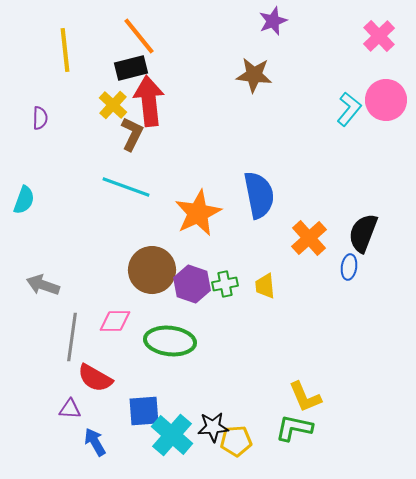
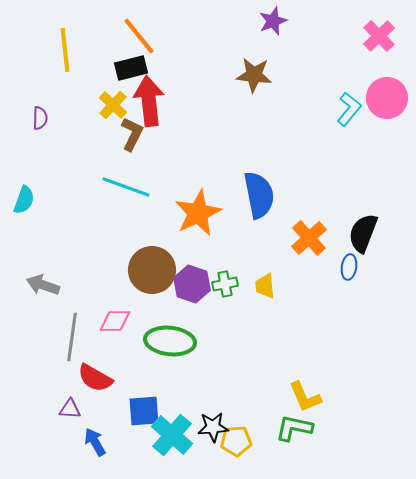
pink circle: moved 1 px right, 2 px up
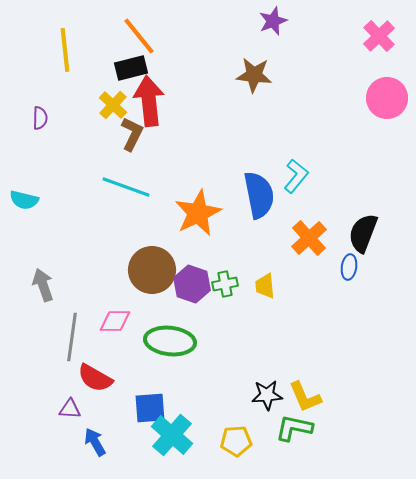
cyan L-shape: moved 53 px left, 67 px down
cyan semicircle: rotated 84 degrees clockwise
gray arrow: rotated 52 degrees clockwise
blue square: moved 6 px right, 3 px up
black star: moved 54 px right, 32 px up
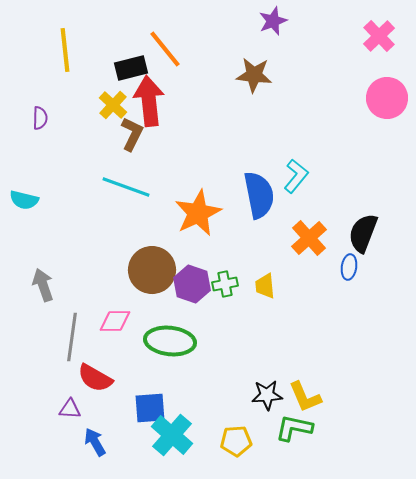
orange line: moved 26 px right, 13 px down
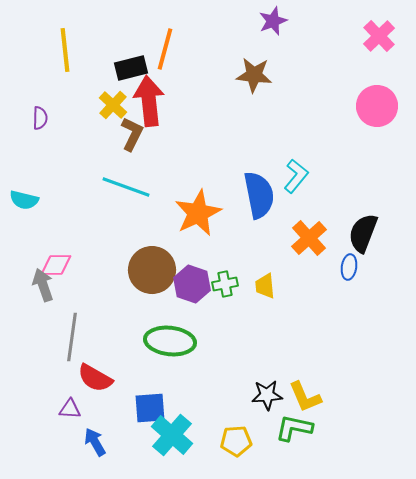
orange line: rotated 54 degrees clockwise
pink circle: moved 10 px left, 8 px down
pink diamond: moved 59 px left, 56 px up
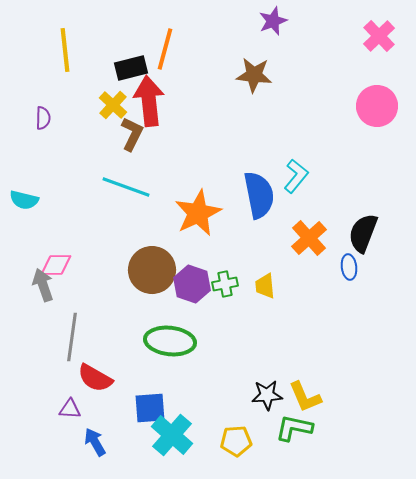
purple semicircle: moved 3 px right
blue ellipse: rotated 15 degrees counterclockwise
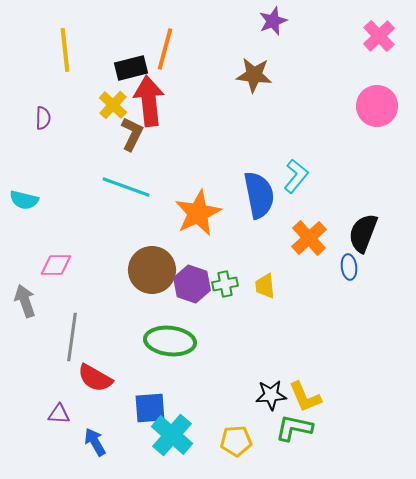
gray arrow: moved 18 px left, 16 px down
black star: moved 4 px right
purple triangle: moved 11 px left, 5 px down
